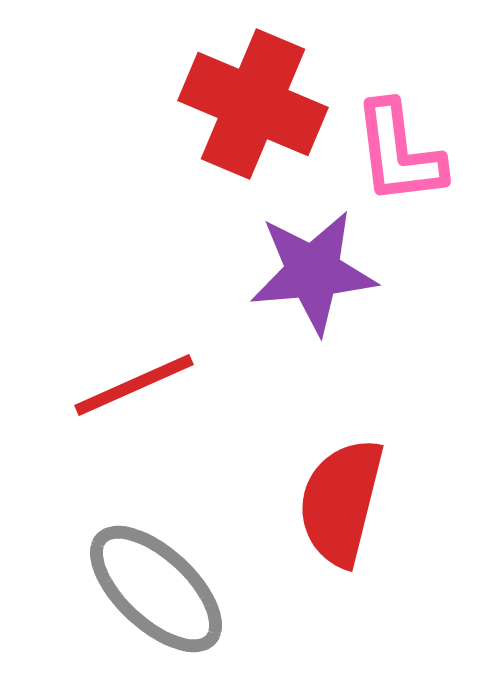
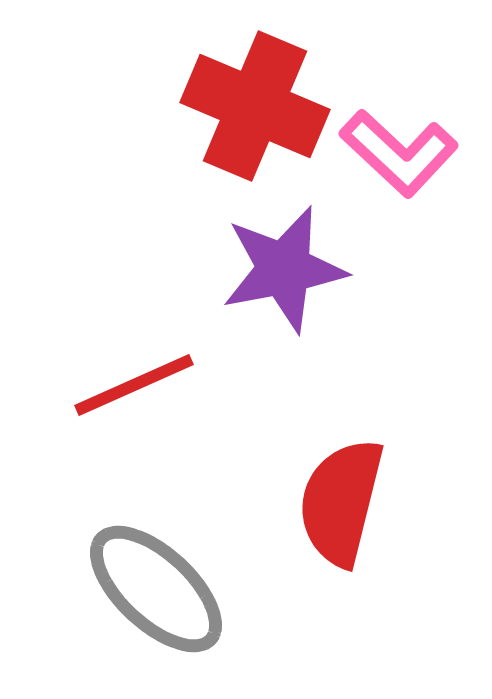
red cross: moved 2 px right, 2 px down
pink L-shape: rotated 40 degrees counterclockwise
purple star: moved 29 px left, 3 px up; rotated 6 degrees counterclockwise
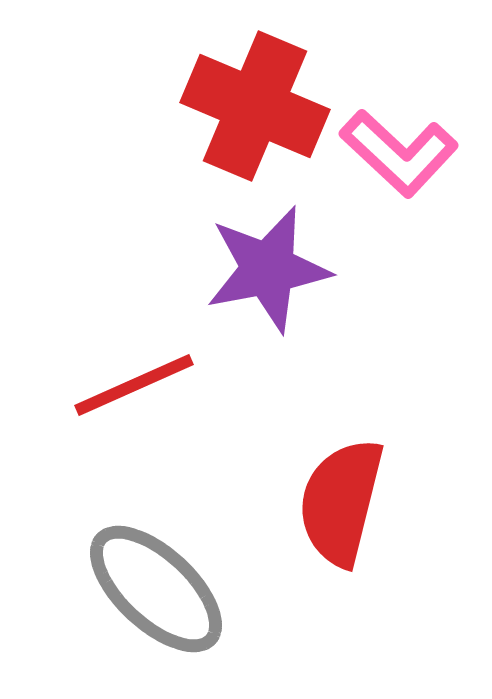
purple star: moved 16 px left
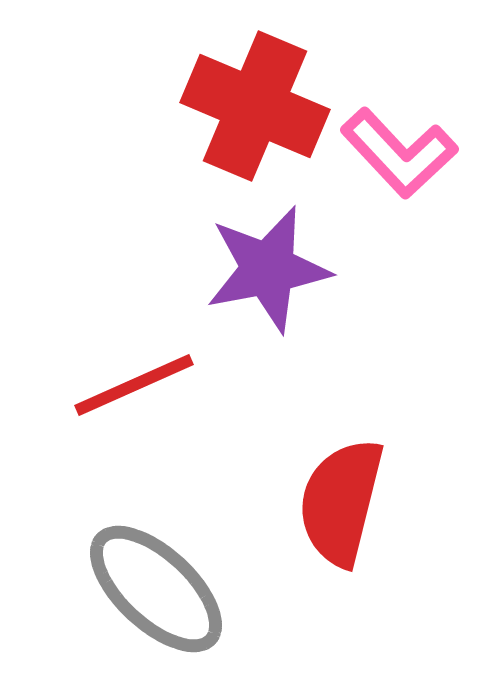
pink L-shape: rotated 4 degrees clockwise
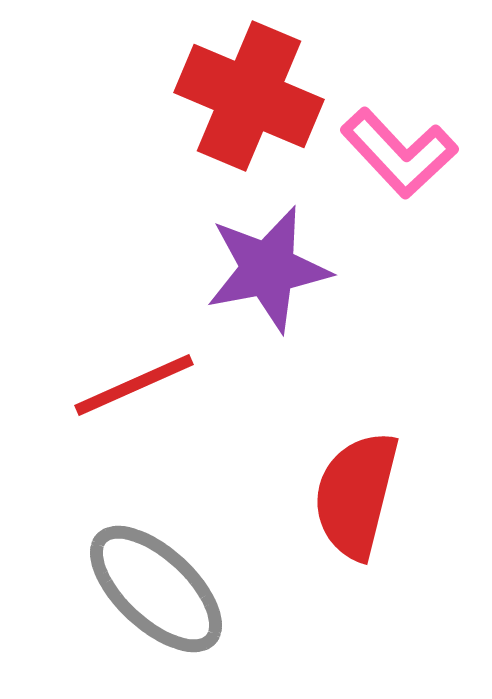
red cross: moved 6 px left, 10 px up
red semicircle: moved 15 px right, 7 px up
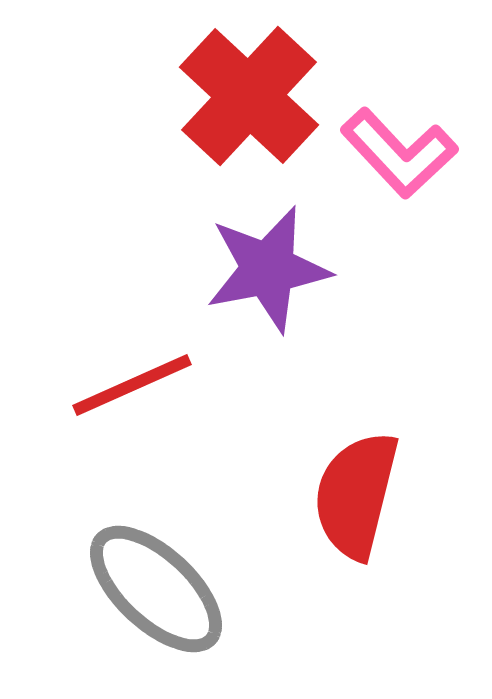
red cross: rotated 20 degrees clockwise
red line: moved 2 px left
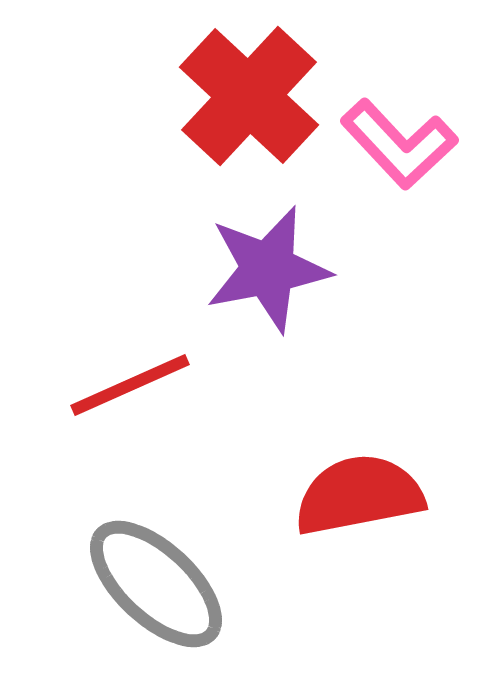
pink L-shape: moved 9 px up
red line: moved 2 px left
red semicircle: moved 3 px right; rotated 65 degrees clockwise
gray ellipse: moved 5 px up
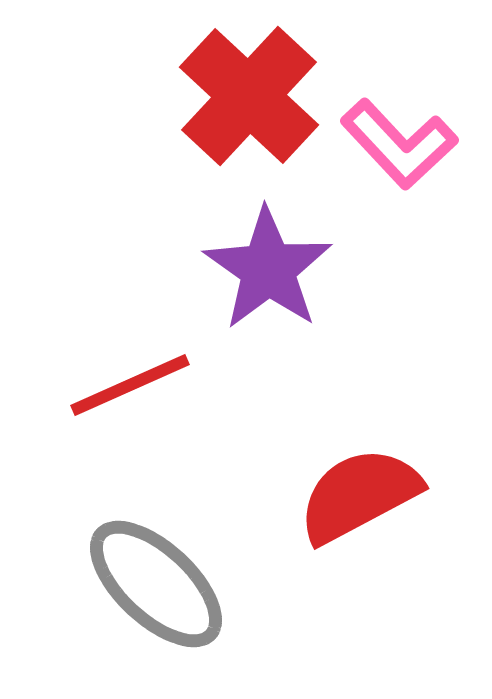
purple star: rotated 26 degrees counterclockwise
red semicircle: rotated 17 degrees counterclockwise
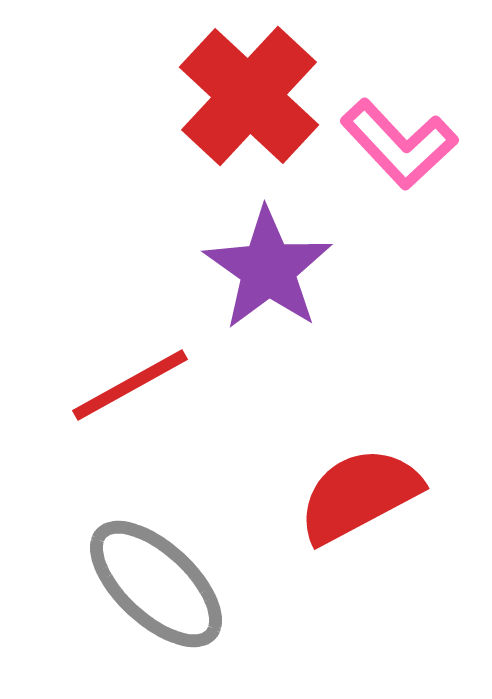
red line: rotated 5 degrees counterclockwise
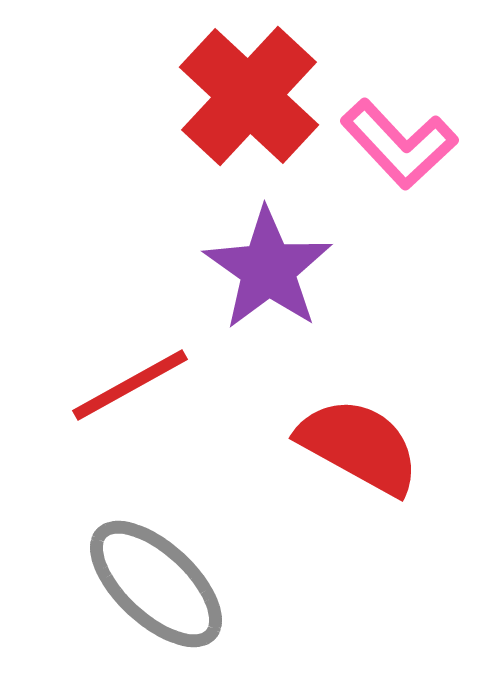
red semicircle: moved 49 px up; rotated 57 degrees clockwise
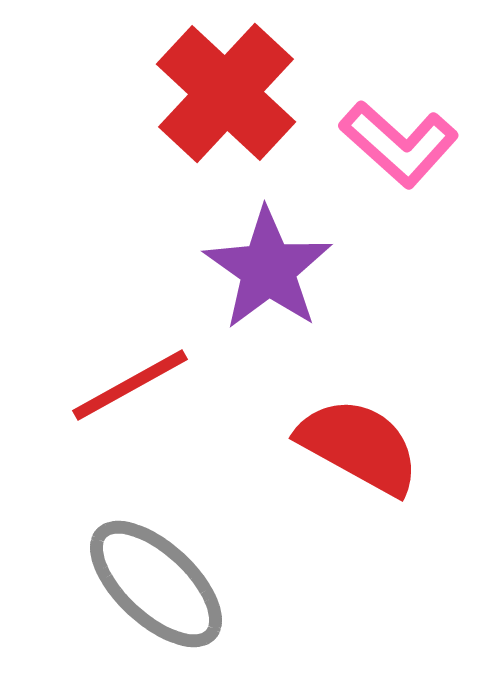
red cross: moved 23 px left, 3 px up
pink L-shape: rotated 5 degrees counterclockwise
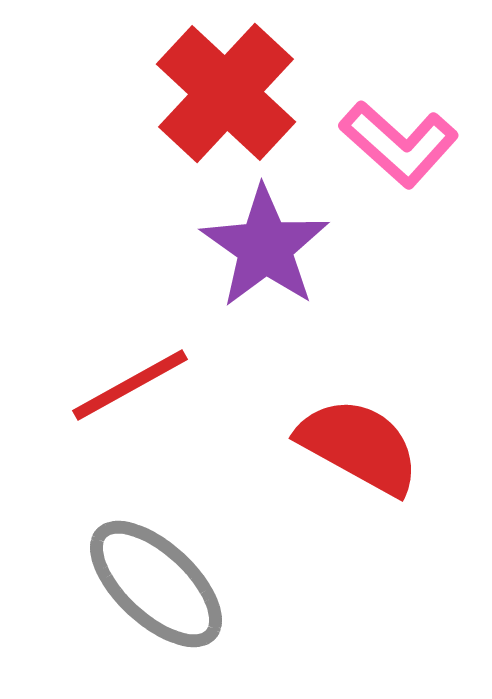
purple star: moved 3 px left, 22 px up
